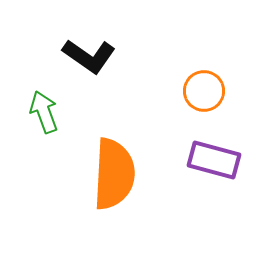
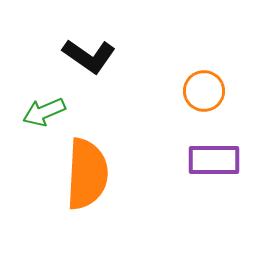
green arrow: rotated 93 degrees counterclockwise
purple rectangle: rotated 15 degrees counterclockwise
orange semicircle: moved 27 px left
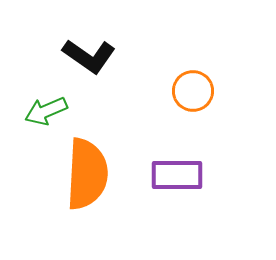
orange circle: moved 11 px left
green arrow: moved 2 px right, 1 px up
purple rectangle: moved 37 px left, 15 px down
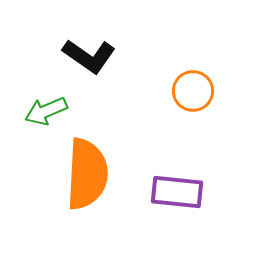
purple rectangle: moved 17 px down; rotated 6 degrees clockwise
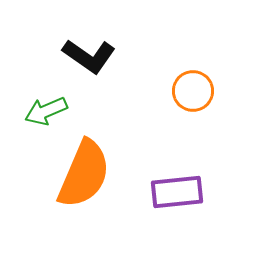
orange semicircle: moved 3 px left; rotated 20 degrees clockwise
purple rectangle: rotated 12 degrees counterclockwise
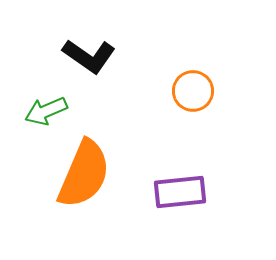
purple rectangle: moved 3 px right
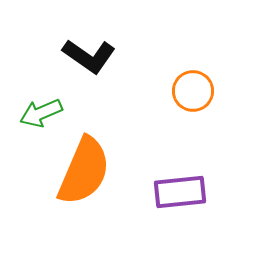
green arrow: moved 5 px left, 2 px down
orange semicircle: moved 3 px up
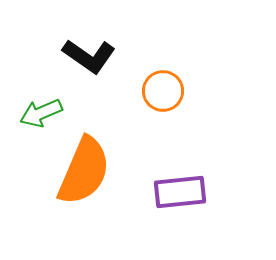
orange circle: moved 30 px left
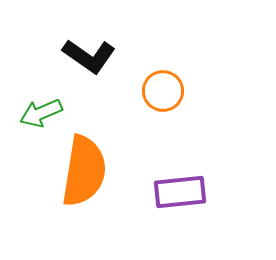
orange semicircle: rotated 14 degrees counterclockwise
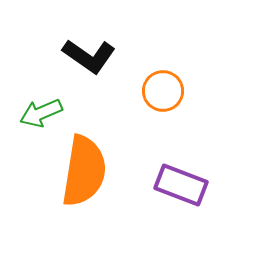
purple rectangle: moved 1 px right, 7 px up; rotated 27 degrees clockwise
